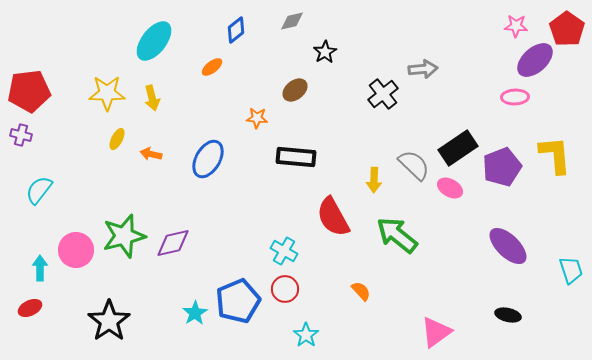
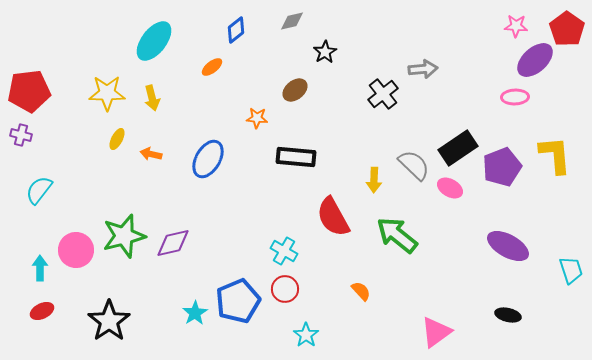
purple ellipse at (508, 246): rotated 15 degrees counterclockwise
red ellipse at (30, 308): moved 12 px right, 3 px down
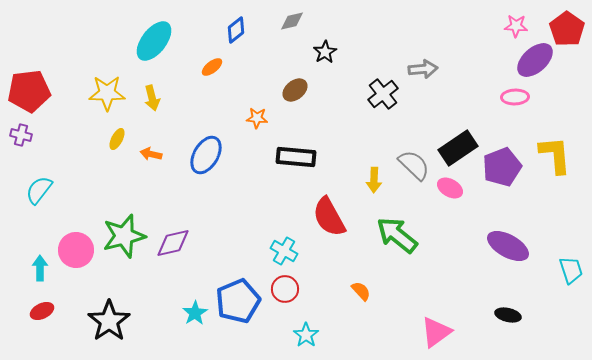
blue ellipse at (208, 159): moved 2 px left, 4 px up
red semicircle at (333, 217): moved 4 px left
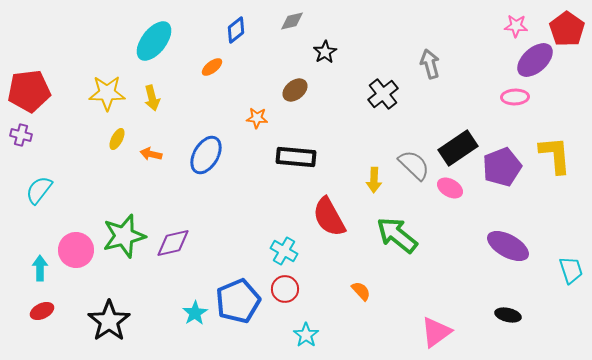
gray arrow at (423, 69): moved 7 px right, 5 px up; rotated 100 degrees counterclockwise
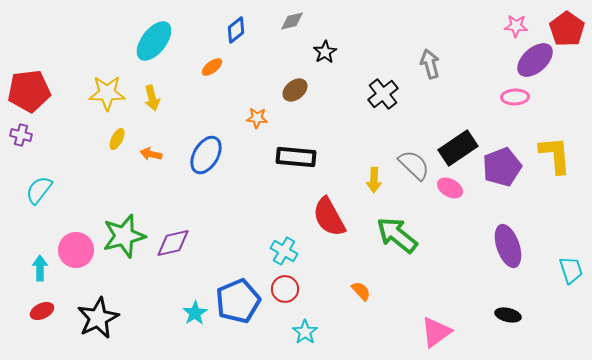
purple ellipse at (508, 246): rotated 42 degrees clockwise
black star at (109, 321): moved 11 px left, 3 px up; rotated 9 degrees clockwise
cyan star at (306, 335): moved 1 px left, 3 px up
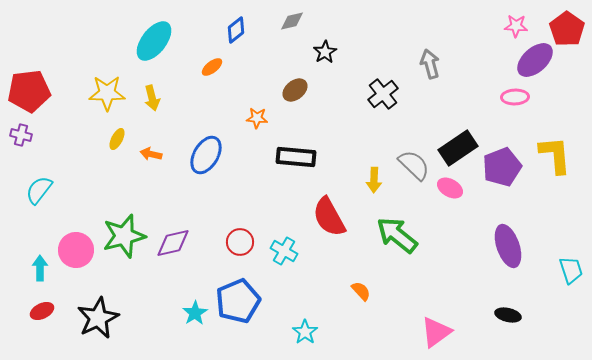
red circle at (285, 289): moved 45 px left, 47 px up
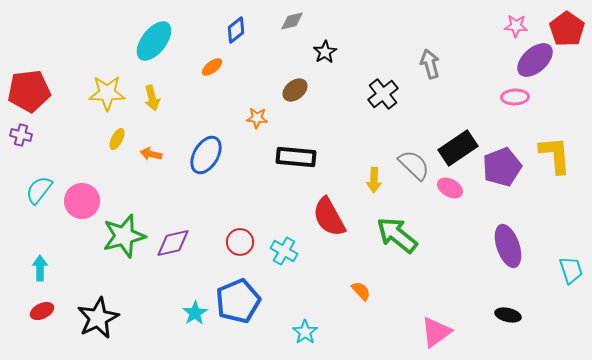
pink circle at (76, 250): moved 6 px right, 49 px up
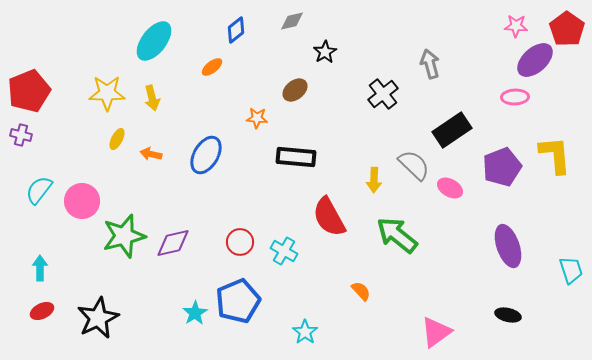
red pentagon at (29, 91): rotated 15 degrees counterclockwise
black rectangle at (458, 148): moved 6 px left, 18 px up
